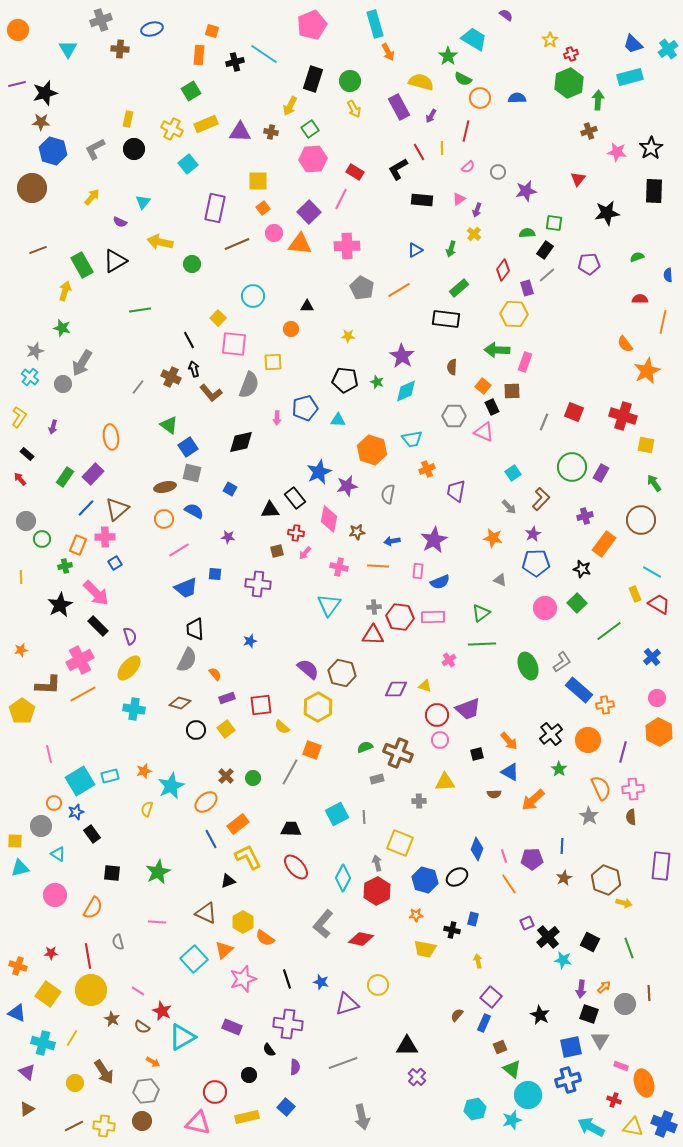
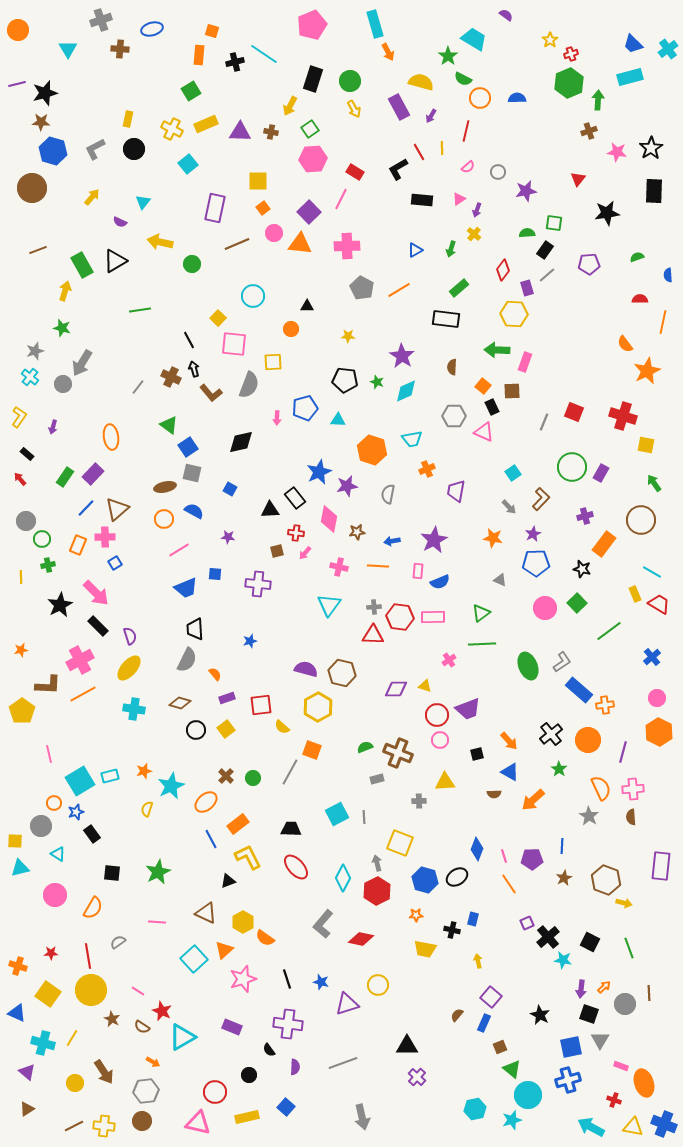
green cross at (65, 566): moved 17 px left, 1 px up
purple semicircle at (308, 669): moved 2 px left; rotated 25 degrees counterclockwise
gray semicircle at (118, 942): rotated 70 degrees clockwise
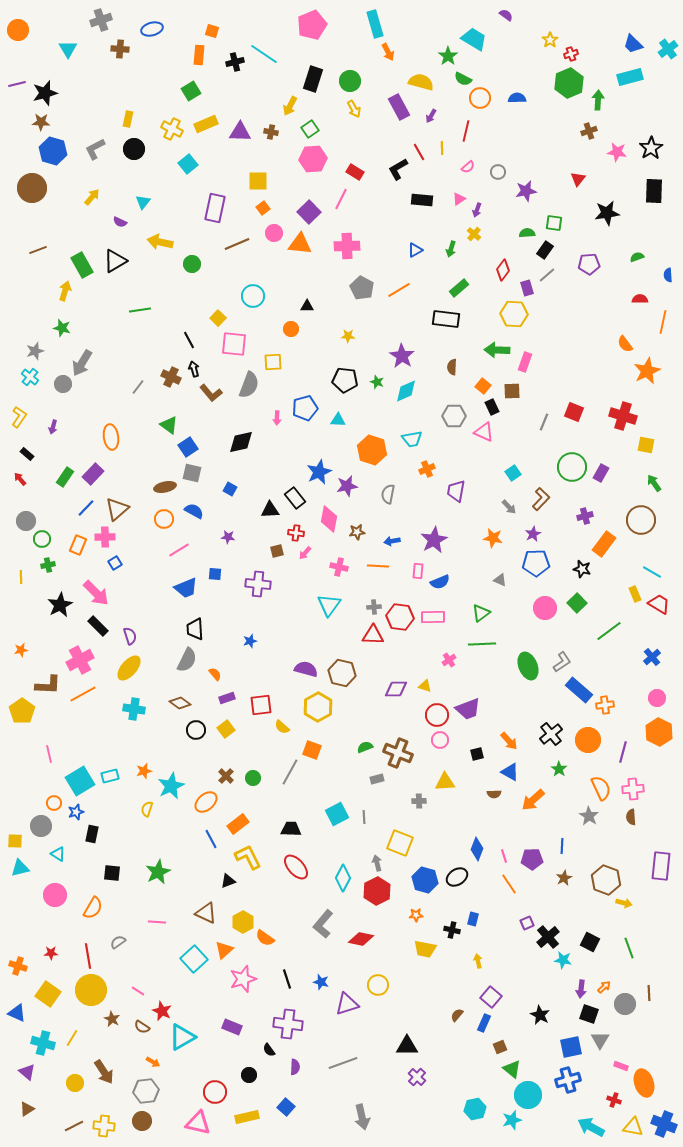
brown diamond at (180, 703): rotated 20 degrees clockwise
black rectangle at (92, 834): rotated 48 degrees clockwise
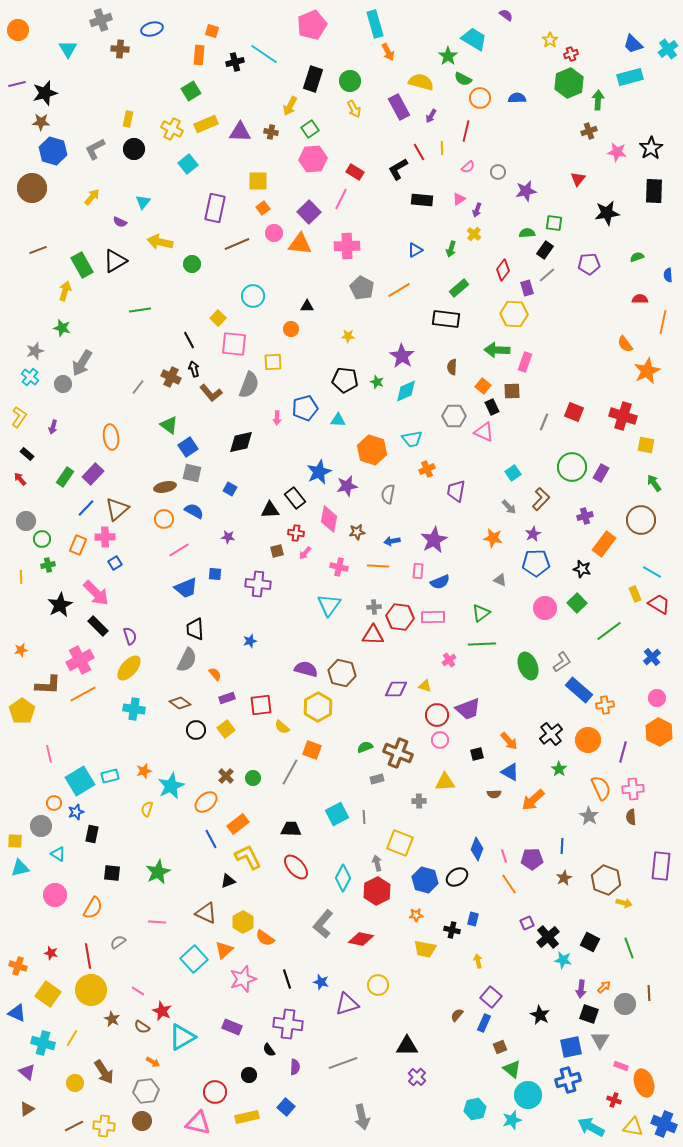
red star at (51, 953): rotated 16 degrees clockwise
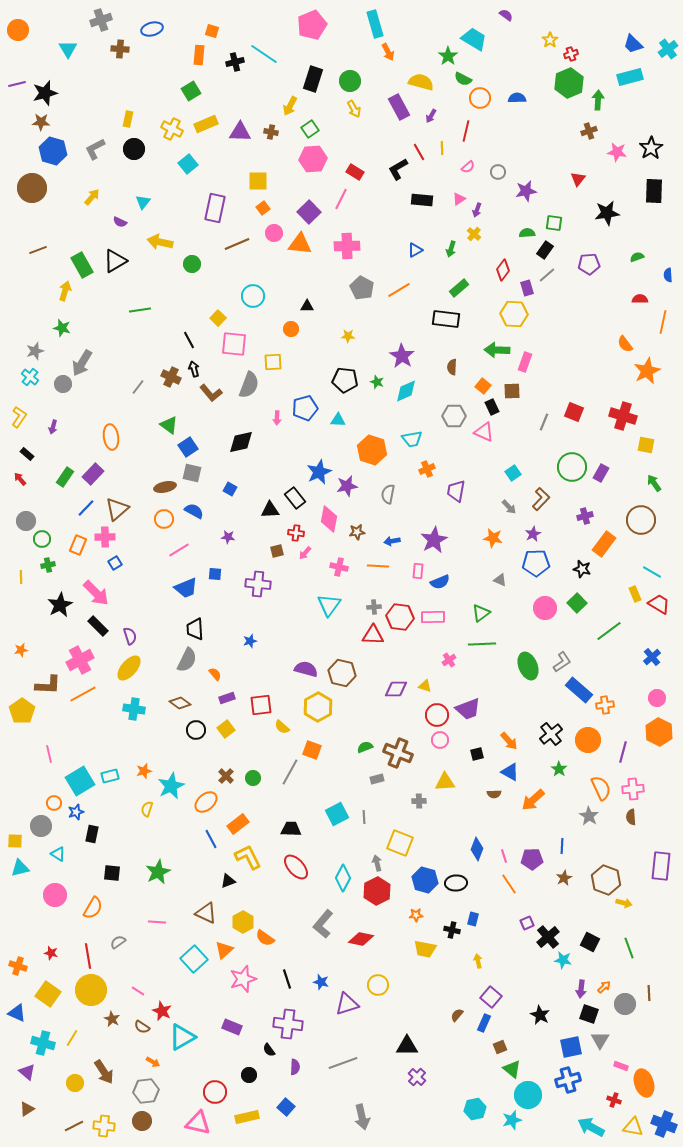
black ellipse at (457, 877): moved 1 px left, 6 px down; rotated 30 degrees clockwise
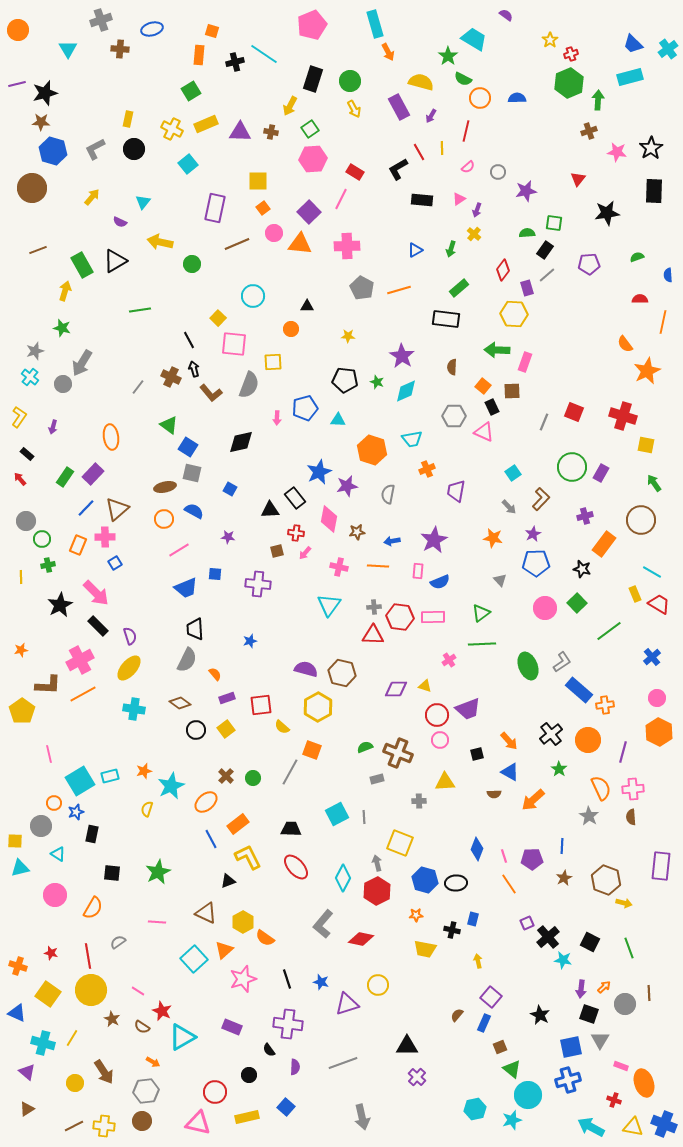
orange line at (399, 290): rotated 15 degrees clockwise
blue square at (188, 447): rotated 24 degrees counterclockwise
gray triangle at (500, 580): rotated 24 degrees clockwise
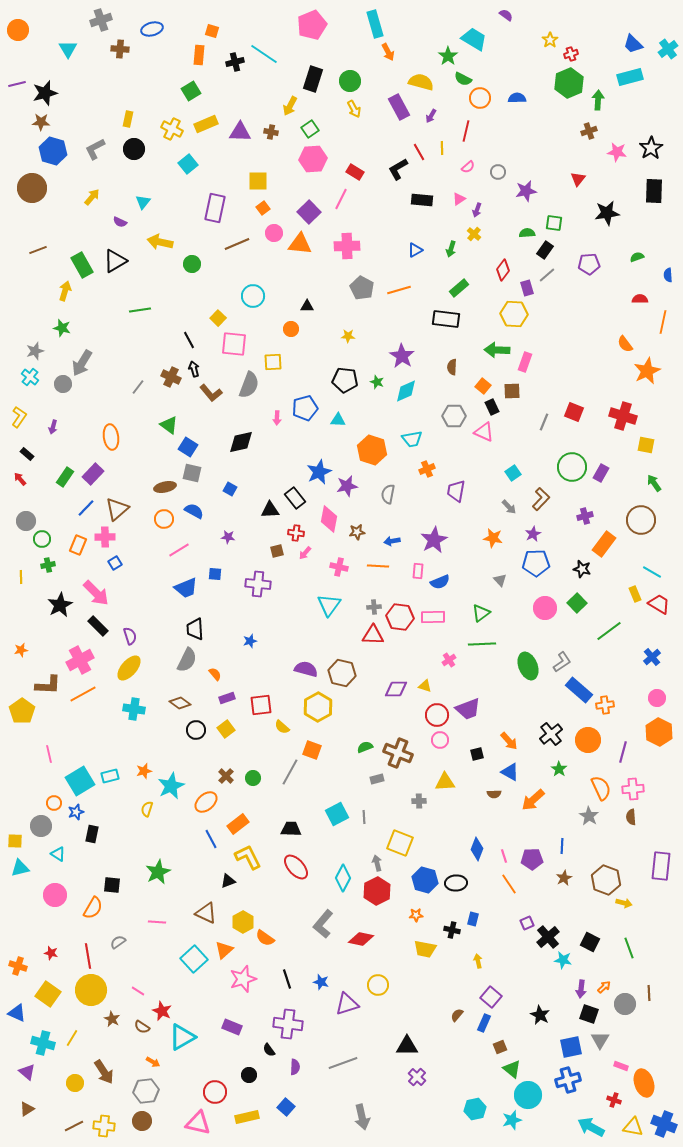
black square at (112, 873): moved 12 px down
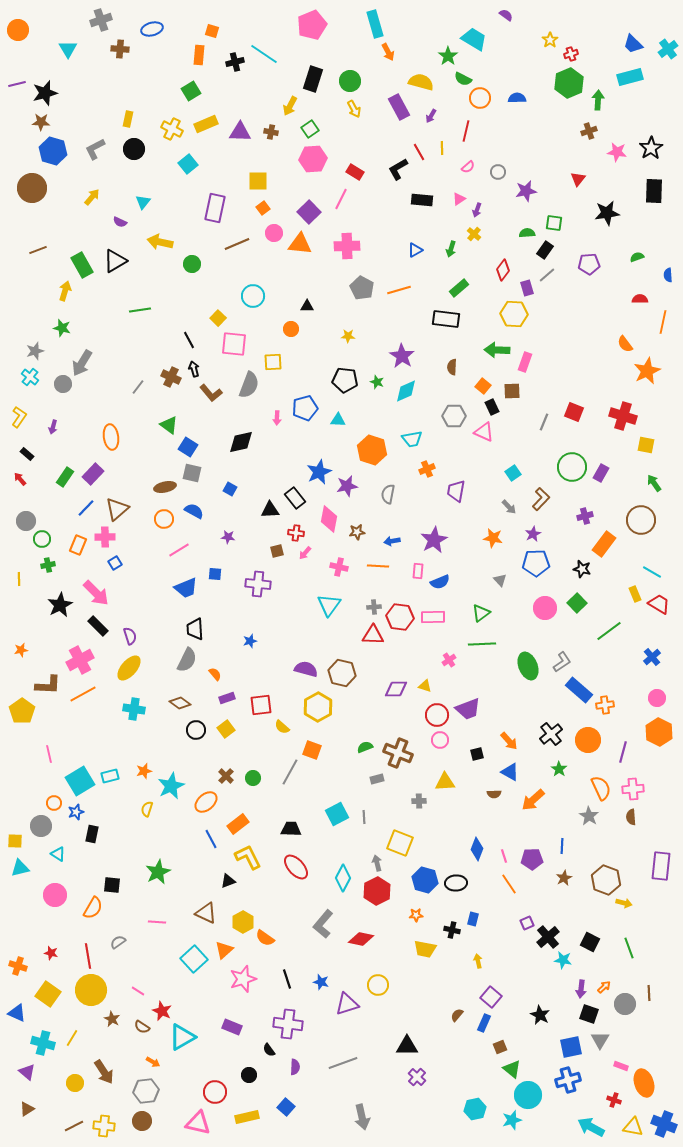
yellow line at (21, 577): moved 2 px left, 2 px down
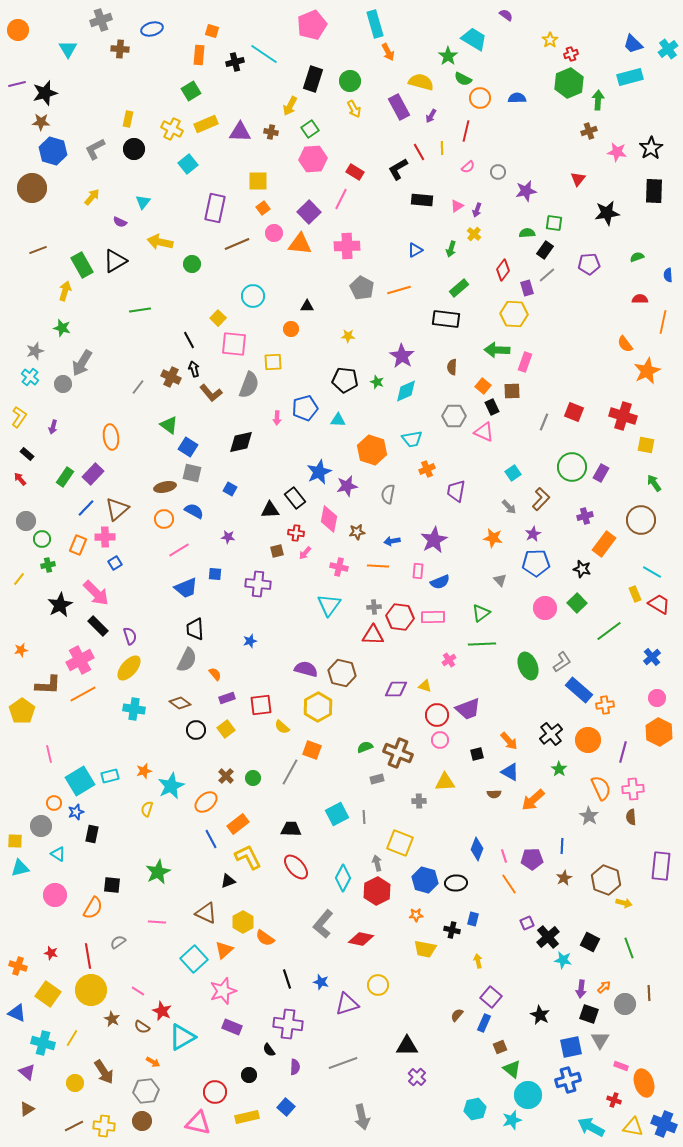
pink triangle at (459, 199): moved 2 px left, 7 px down
yellow line at (19, 579): rotated 40 degrees clockwise
pink star at (243, 979): moved 20 px left, 12 px down
